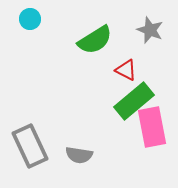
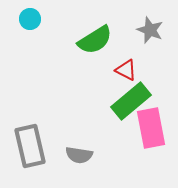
green rectangle: moved 3 px left
pink rectangle: moved 1 px left, 1 px down
gray rectangle: rotated 12 degrees clockwise
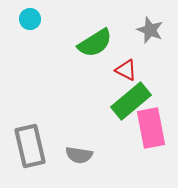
green semicircle: moved 3 px down
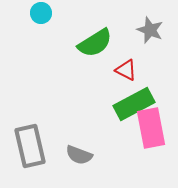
cyan circle: moved 11 px right, 6 px up
green rectangle: moved 3 px right, 3 px down; rotated 12 degrees clockwise
gray semicircle: rotated 12 degrees clockwise
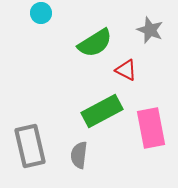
green rectangle: moved 32 px left, 7 px down
gray semicircle: rotated 76 degrees clockwise
